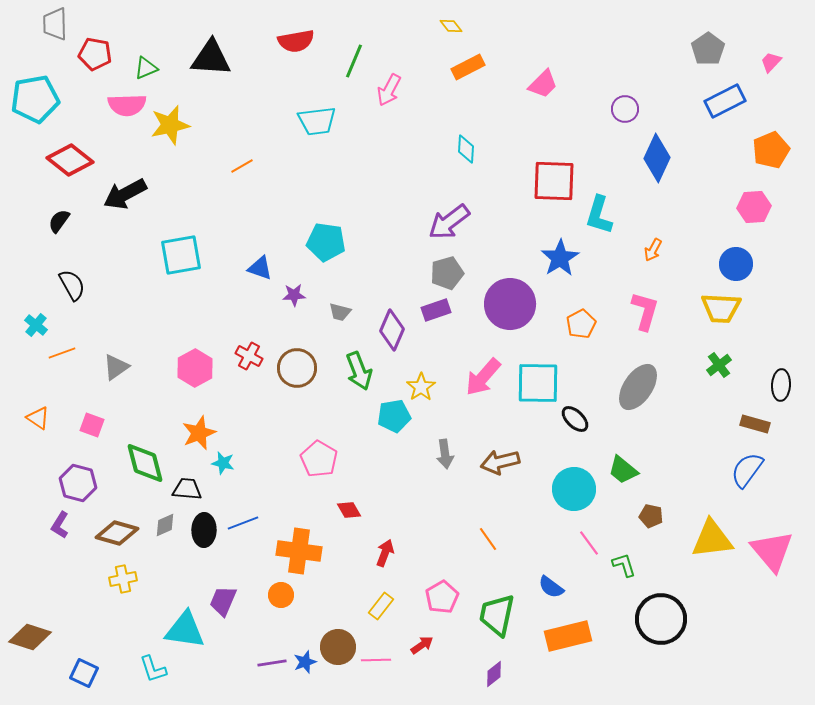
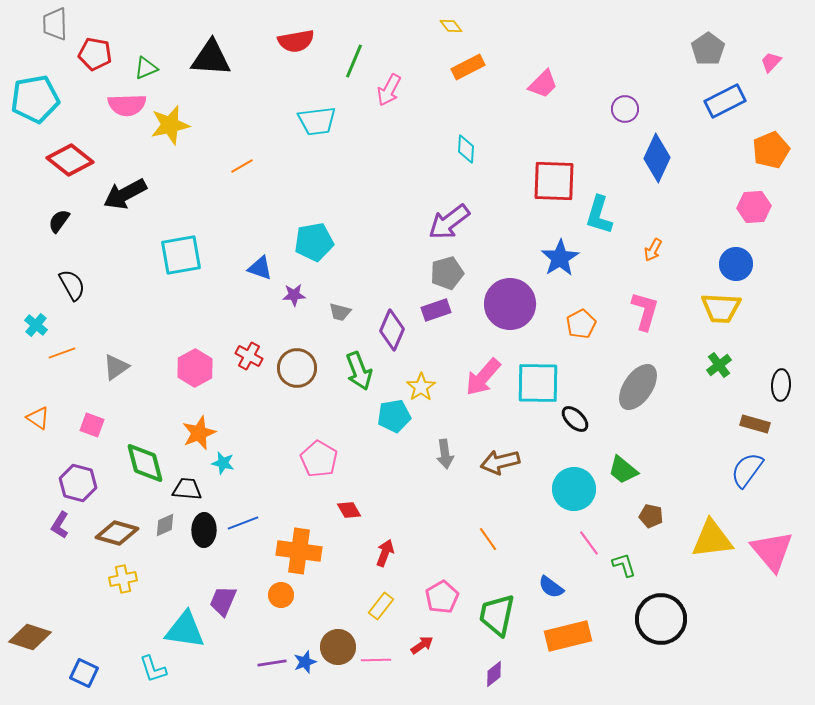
cyan pentagon at (326, 242): moved 12 px left; rotated 18 degrees counterclockwise
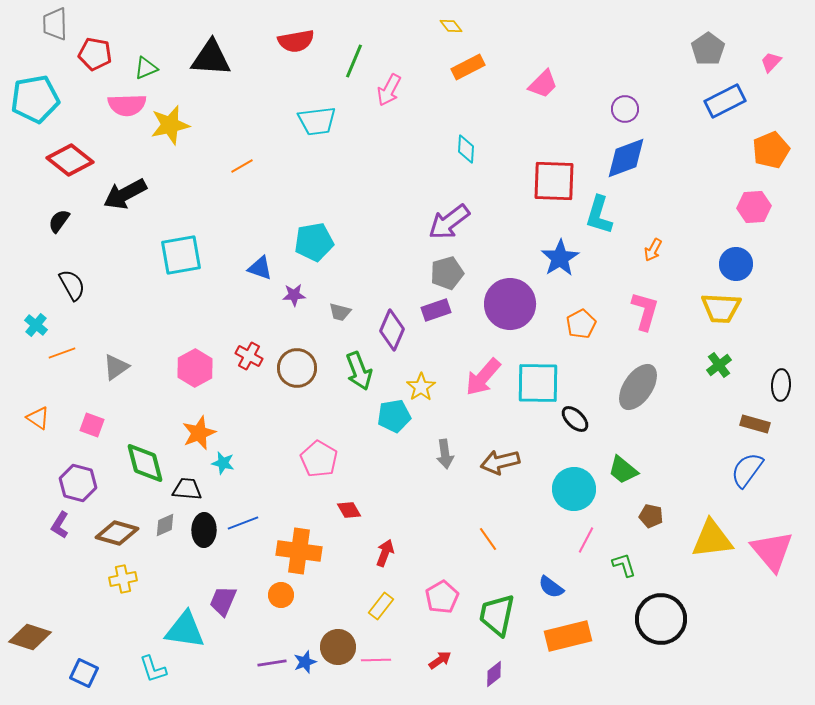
blue diamond at (657, 158): moved 31 px left; rotated 45 degrees clockwise
pink line at (589, 543): moved 3 px left, 3 px up; rotated 64 degrees clockwise
red arrow at (422, 645): moved 18 px right, 15 px down
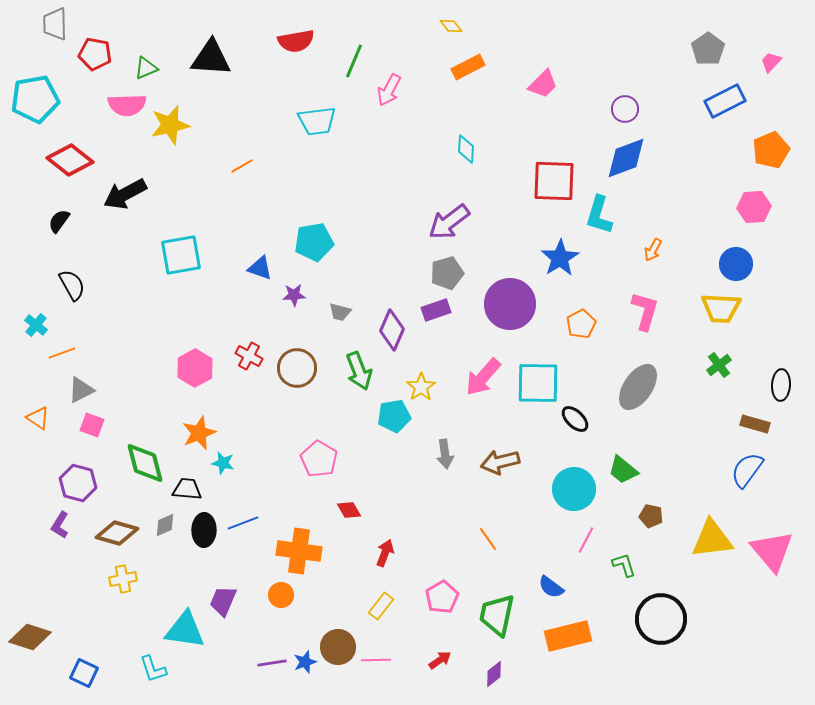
gray triangle at (116, 367): moved 35 px left, 23 px down; rotated 8 degrees clockwise
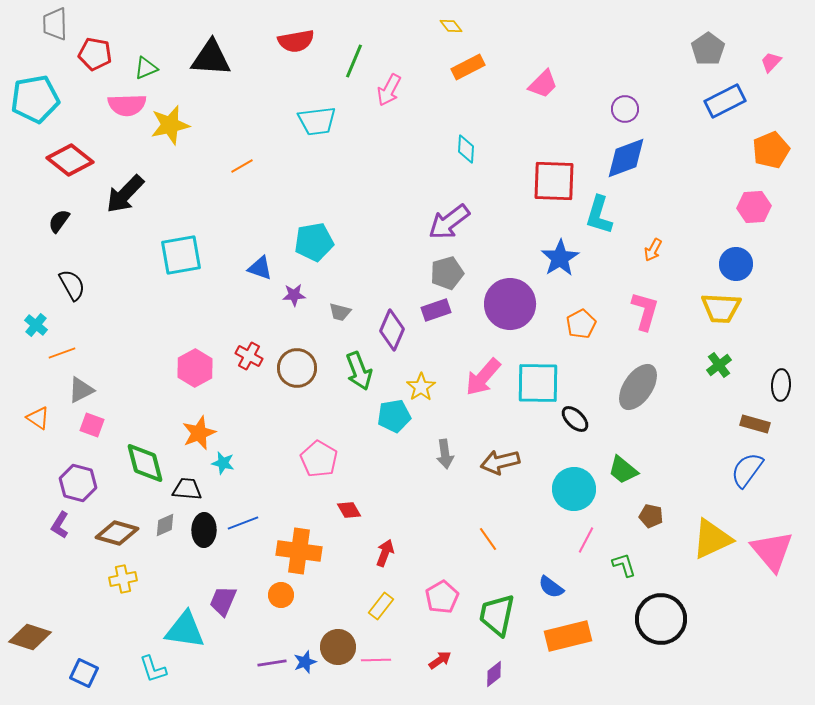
black arrow at (125, 194): rotated 18 degrees counterclockwise
yellow triangle at (712, 539): rotated 18 degrees counterclockwise
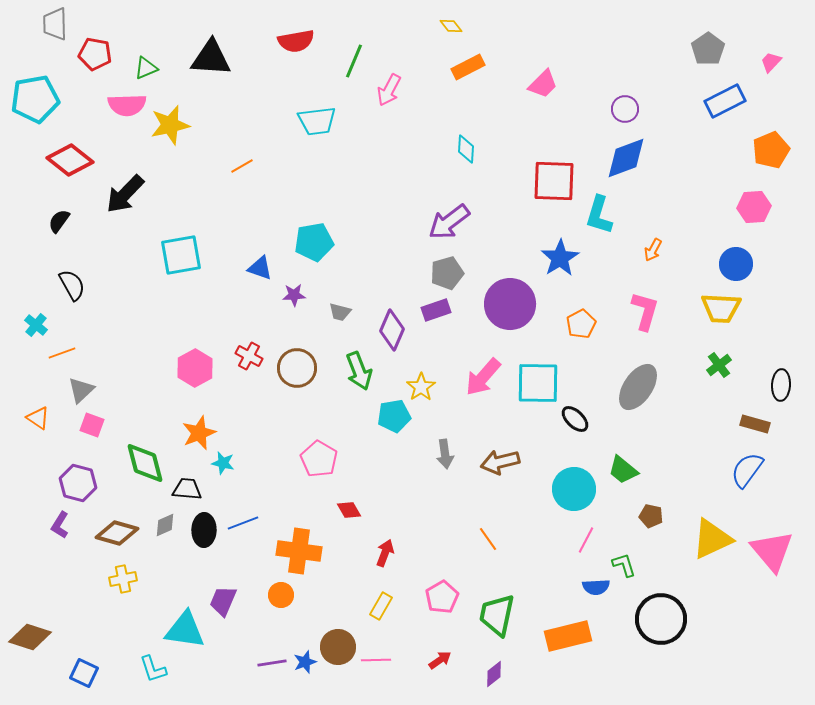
gray triangle at (81, 390): rotated 16 degrees counterclockwise
blue semicircle at (551, 587): moved 45 px right; rotated 40 degrees counterclockwise
yellow rectangle at (381, 606): rotated 8 degrees counterclockwise
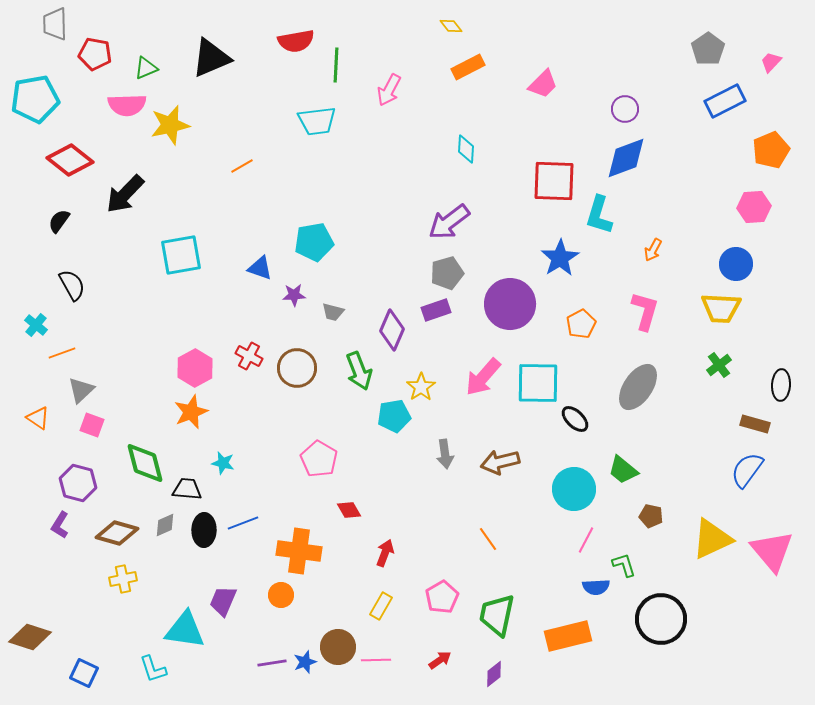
black triangle at (211, 58): rotated 27 degrees counterclockwise
green line at (354, 61): moved 18 px left, 4 px down; rotated 20 degrees counterclockwise
gray trapezoid at (340, 312): moved 7 px left
orange star at (199, 433): moved 8 px left, 21 px up
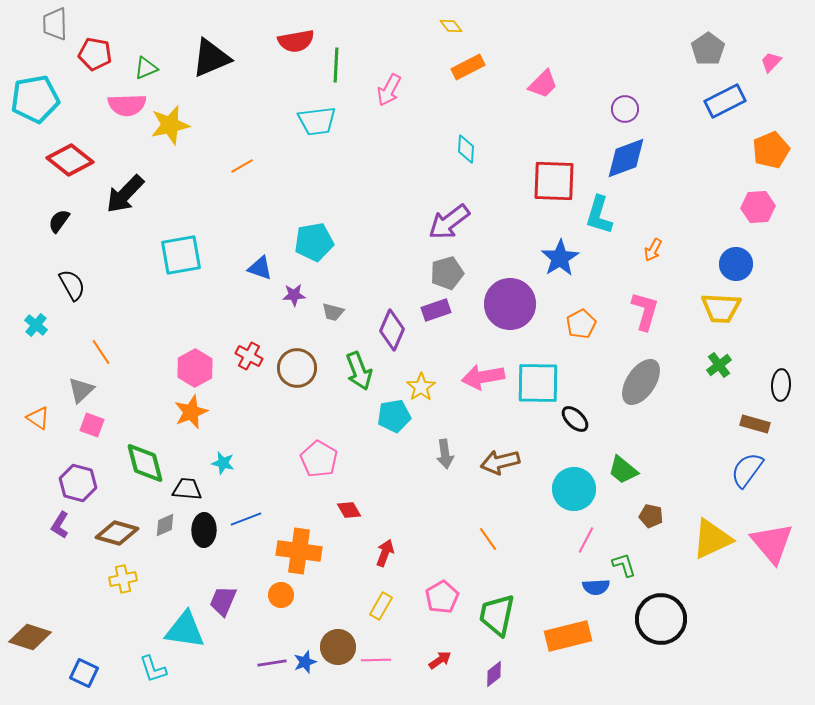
pink hexagon at (754, 207): moved 4 px right
orange line at (62, 353): moved 39 px right, 1 px up; rotated 76 degrees clockwise
pink arrow at (483, 377): rotated 39 degrees clockwise
gray ellipse at (638, 387): moved 3 px right, 5 px up
blue line at (243, 523): moved 3 px right, 4 px up
pink triangle at (772, 551): moved 8 px up
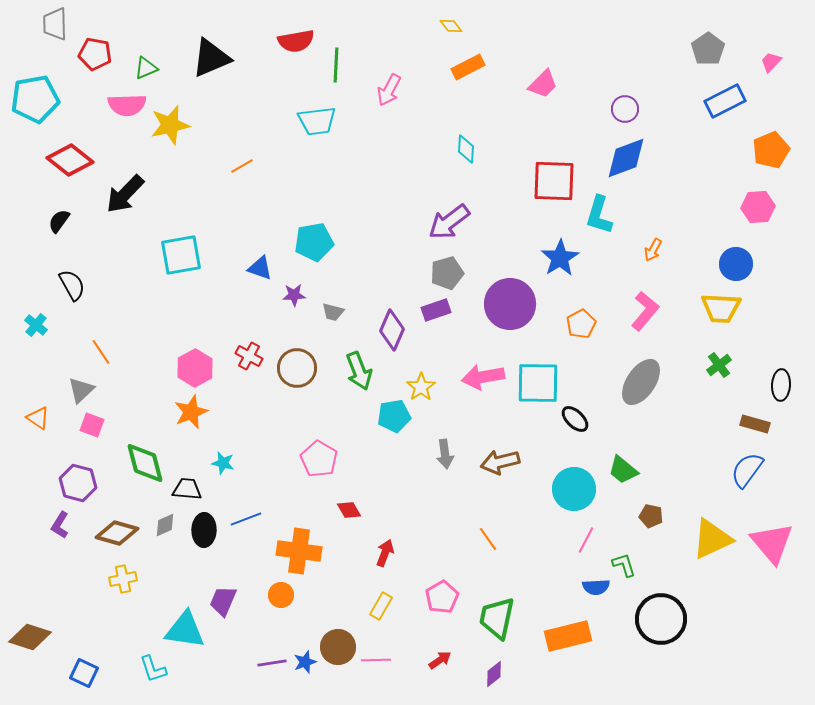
pink L-shape at (645, 311): rotated 24 degrees clockwise
green trapezoid at (497, 615): moved 3 px down
